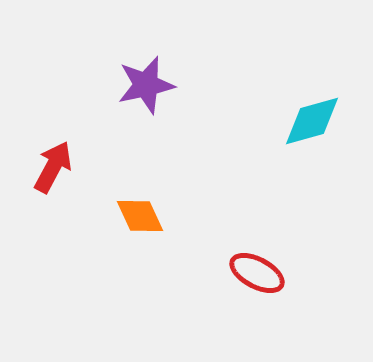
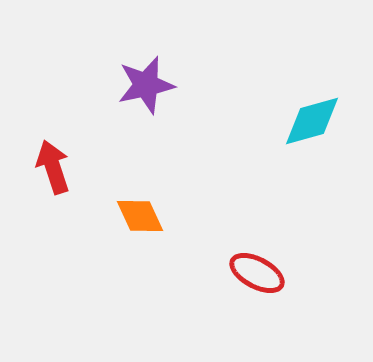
red arrow: rotated 46 degrees counterclockwise
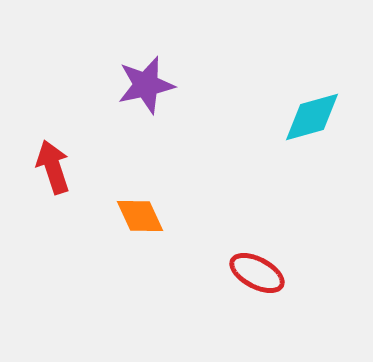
cyan diamond: moved 4 px up
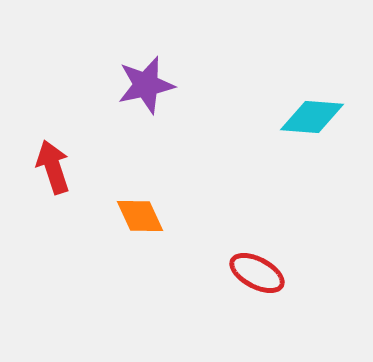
cyan diamond: rotated 20 degrees clockwise
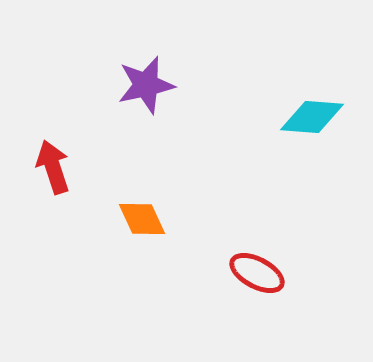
orange diamond: moved 2 px right, 3 px down
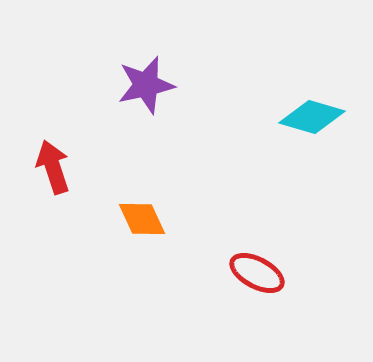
cyan diamond: rotated 12 degrees clockwise
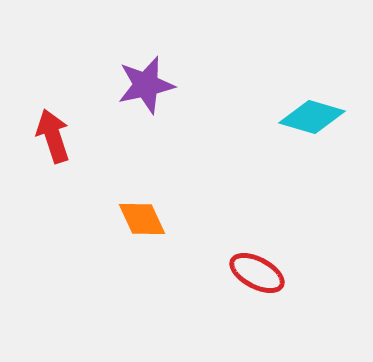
red arrow: moved 31 px up
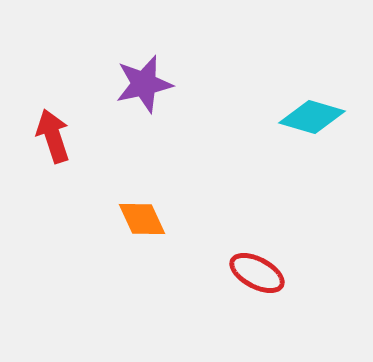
purple star: moved 2 px left, 1 px up
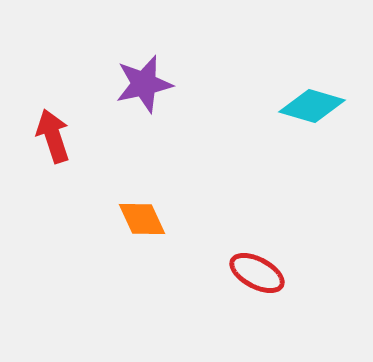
cyan diamond: moved 11 px up
